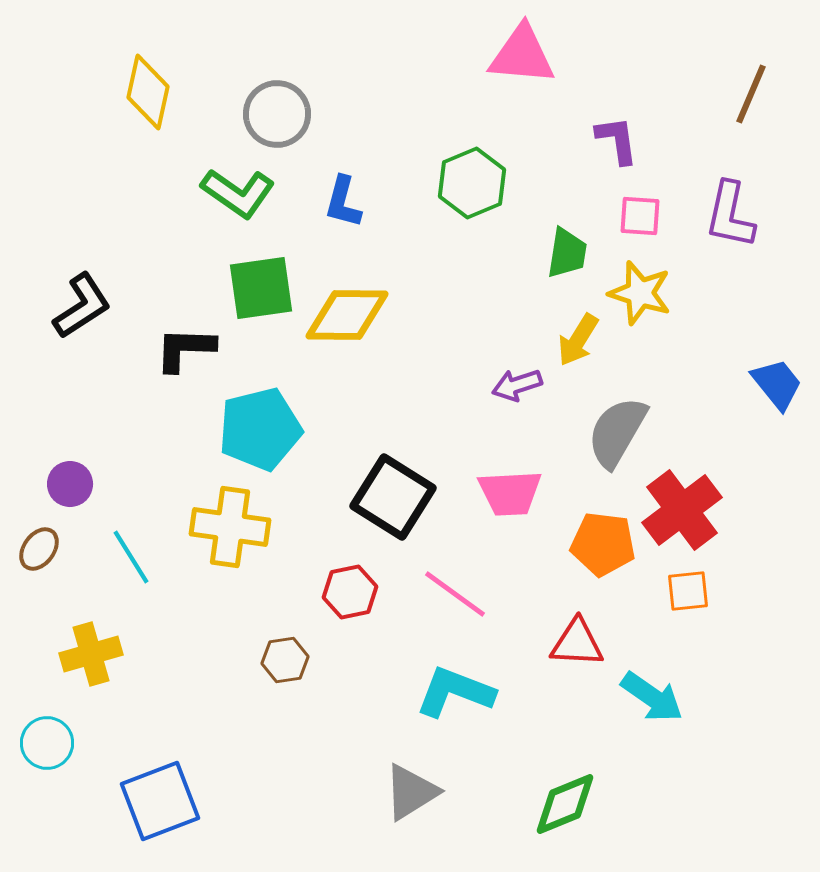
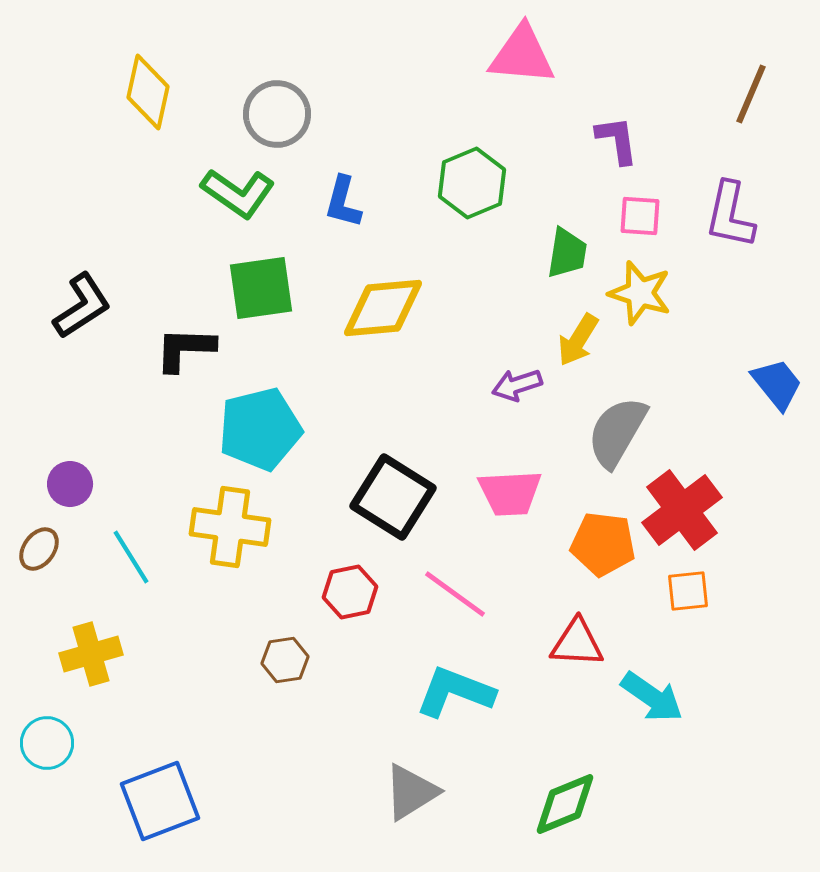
yellow diamond at (347, 315): moved 36 px right, 7 px up; rotated 6 degrees counterclockwise
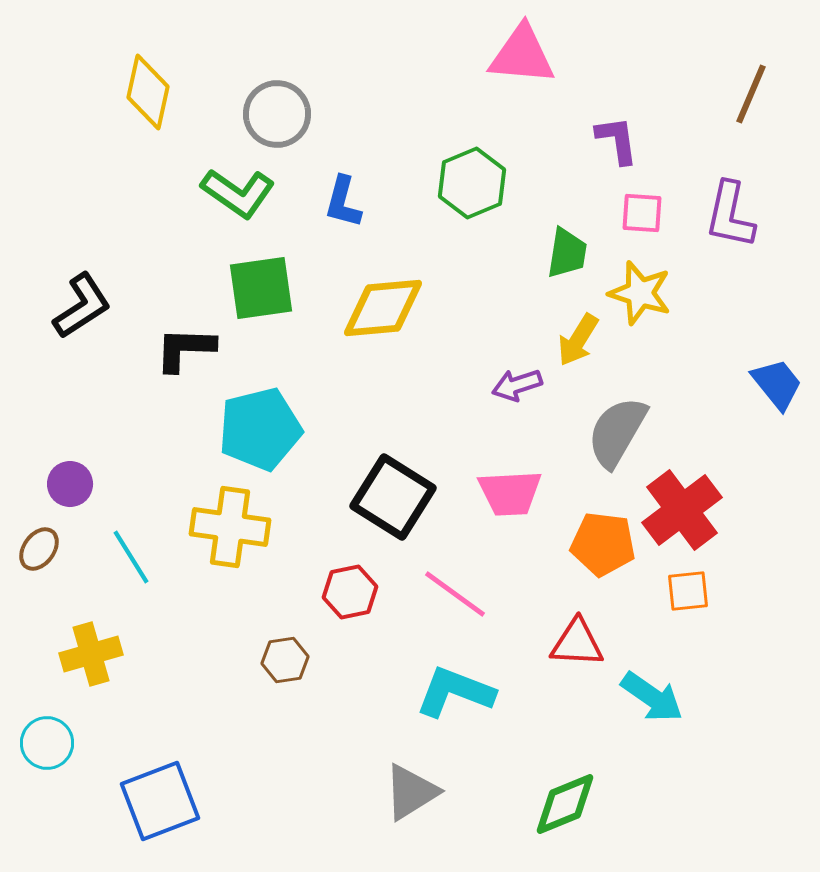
pink square at (640, 216): moved 2 px right, 3 px up
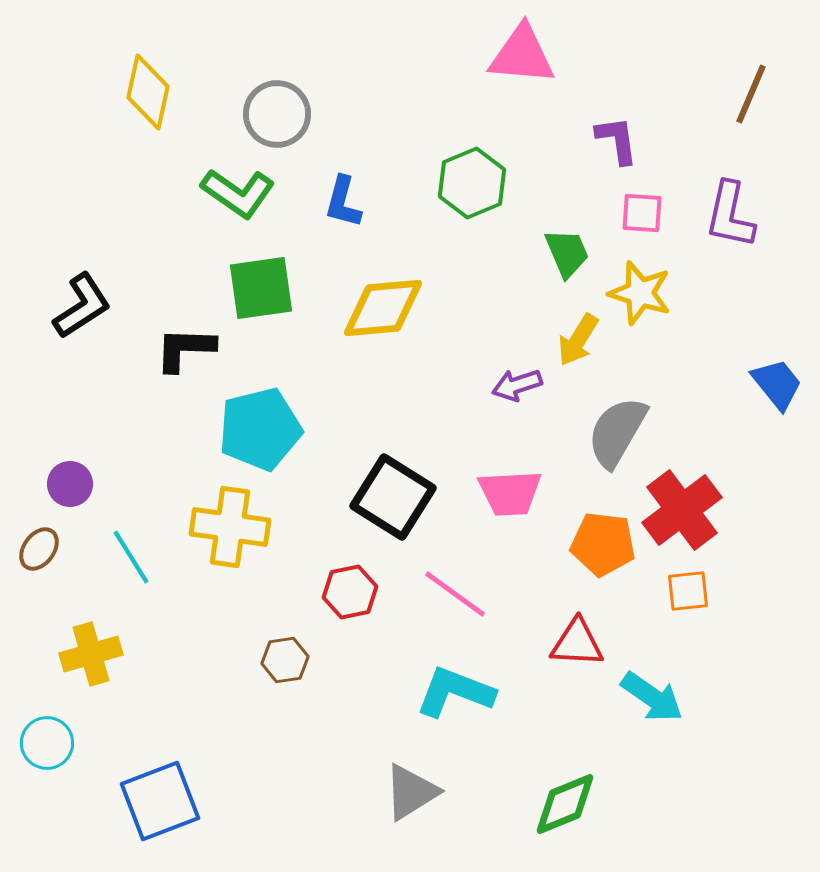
green trapezoid at (567, 253): rotated 32 degrees counterclockwise
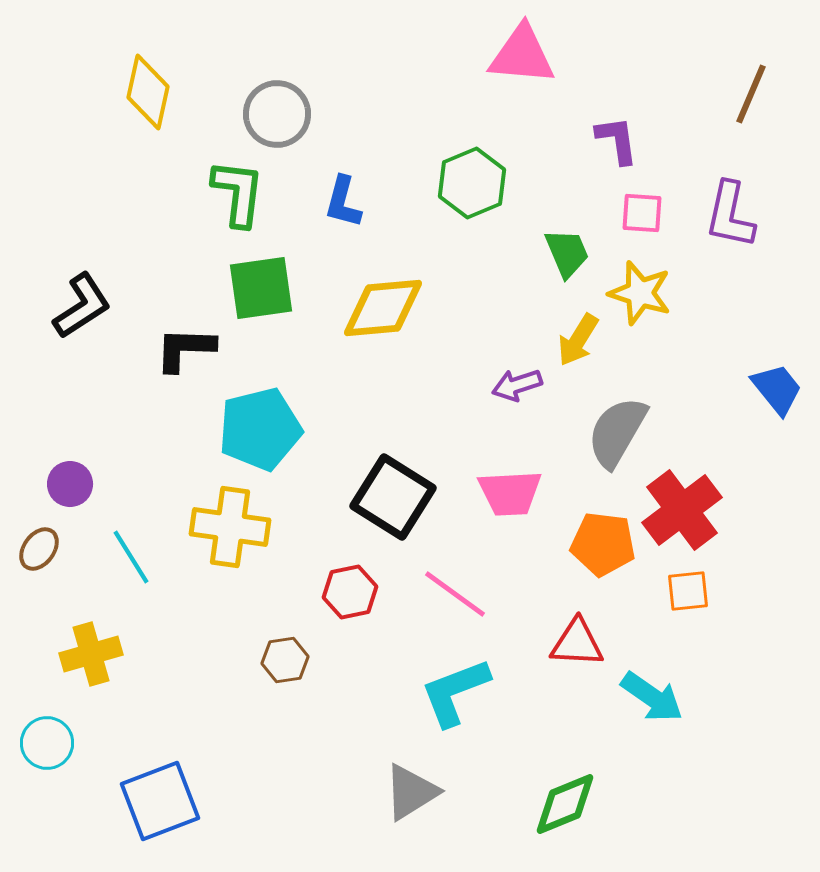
green L-shape at (238, 193): rotated 118 degrees counterclockwise
blue trapezoid at (777, 384): moved 5 px down
cyan L-shape at (455, 692): rotated 42 degrees counterclockwise
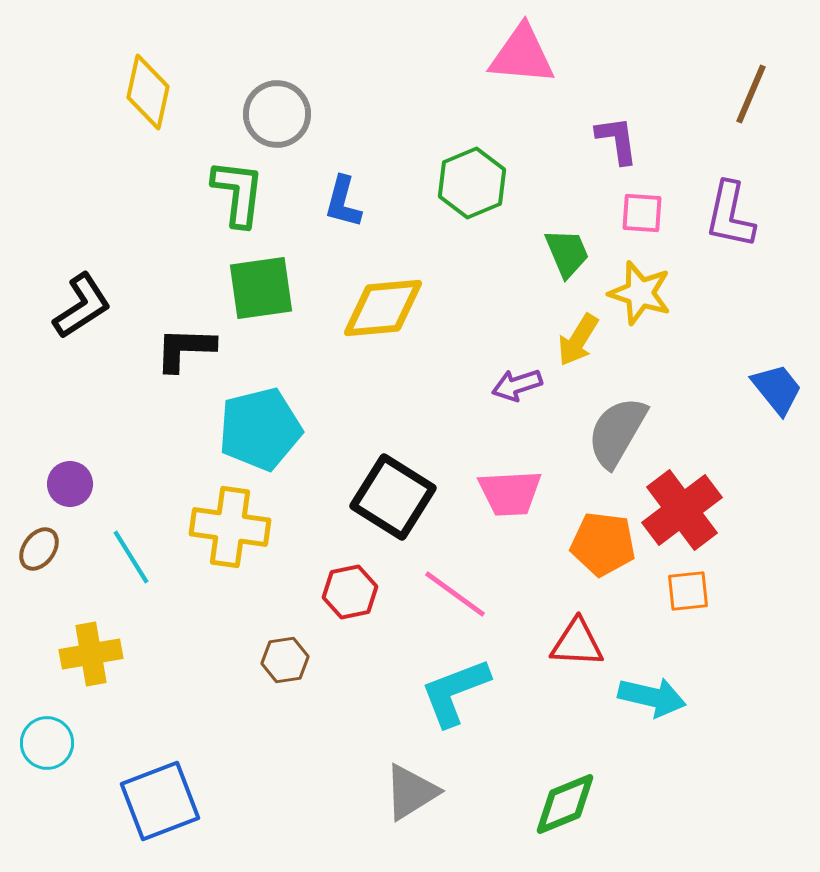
yellow cross at (91, 654): rotated 6 degrees clockwise
cyan arrow at (652, 697): rotated 22 degrees counterclockwise
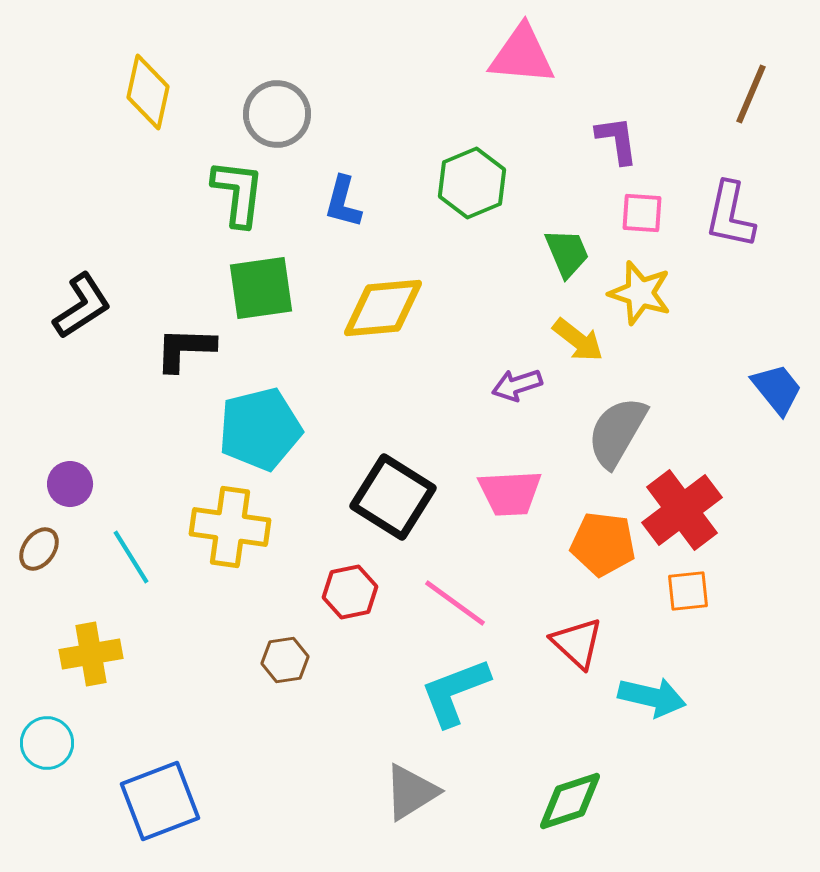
yellow arrow at (578, 340): rotated 84 degrees counterclockwise
pink line at (455, 594): moved 9 px down
red triangle at (577, 643): rotated 40 degrees clockwise
green diamond at (565, 804): moved 5 px right, 3 px up; rotated 4 degrees clockwise
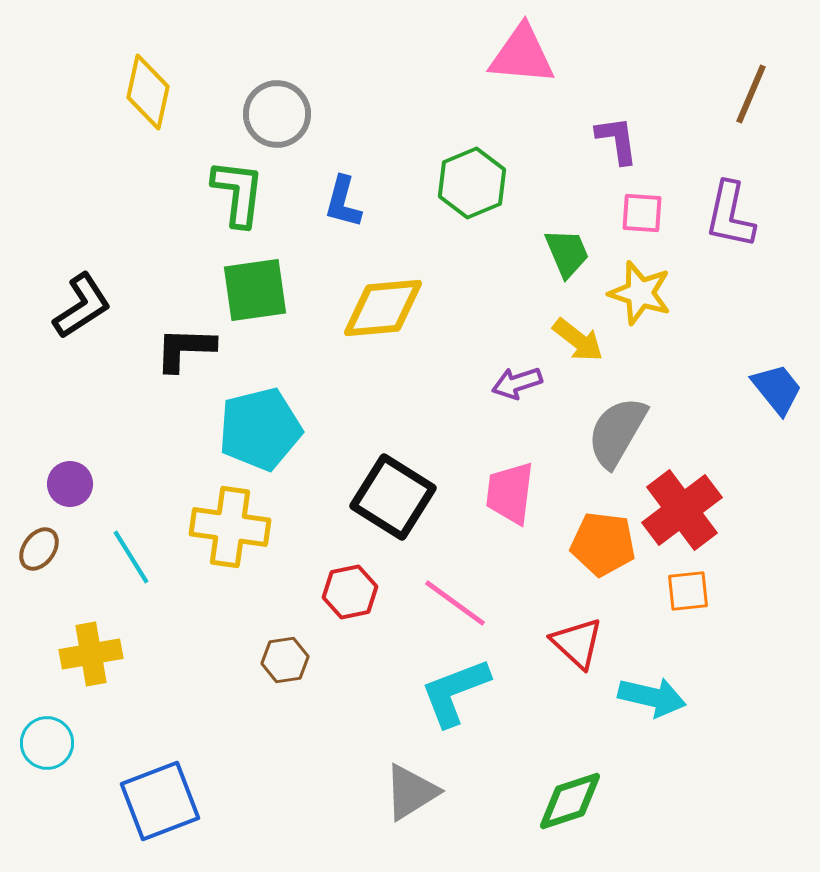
green square at (261, 288): moved 6 px left, 2 px down
purple arrow at (517, 385): moved 2 px up
pink trapezoid at (510, 493): rotated 100 degrees clockwise
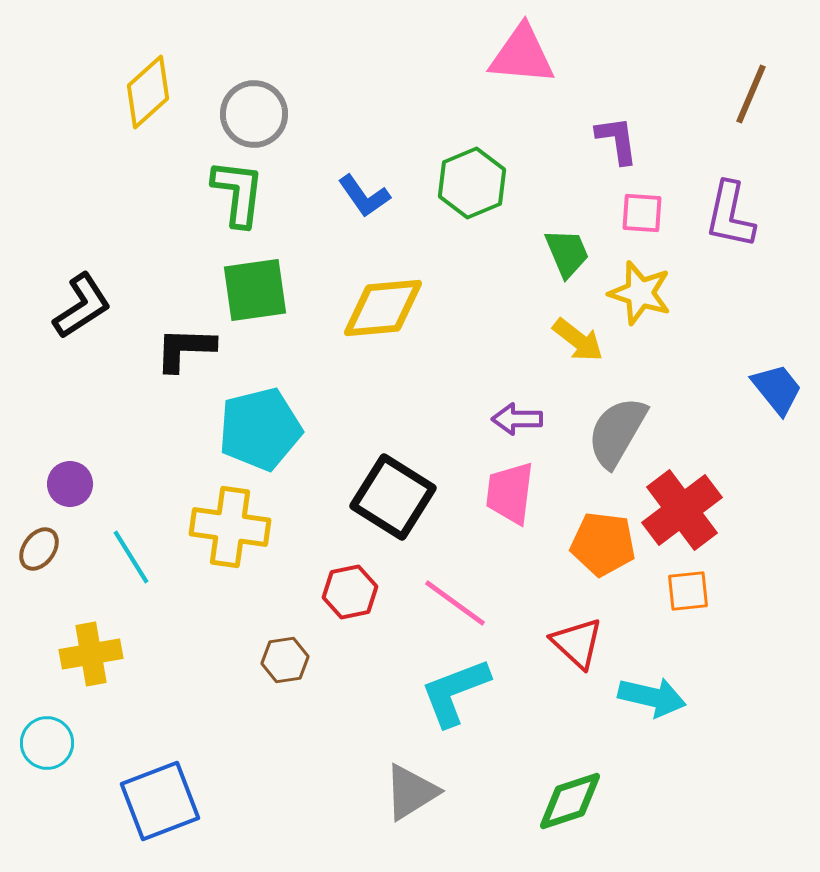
yellow diamond at (148, 92): rotated 36 degrees clockwise
gray circle at (277, 114): moved 23 px left
blue L-shape at (343, 202): moved 21 px right, 6 px up; rotated 50 degrees counterclockwise
purple arrow at (517, 383): moved 36 px down; rotated 18 degrees clockwise
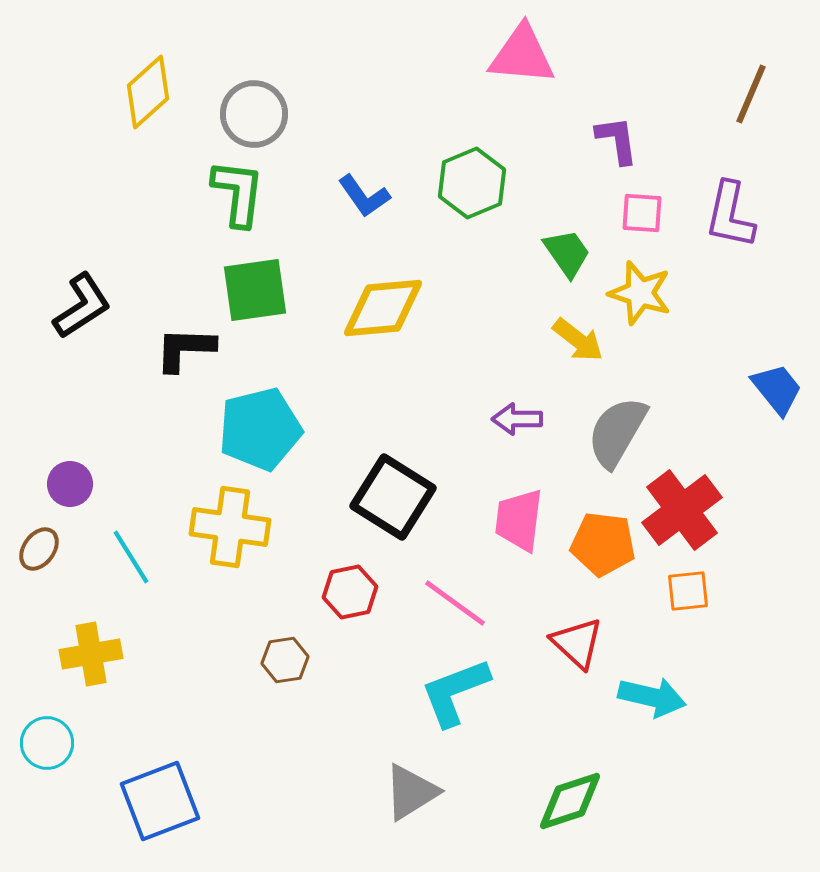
green trapezoid at (567, 253): rotated 12 degrees counterclockwise
pink trapezoid at (510, 493): moved 9 px right, 27 px down
